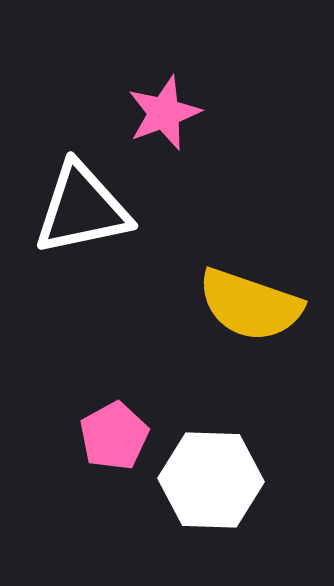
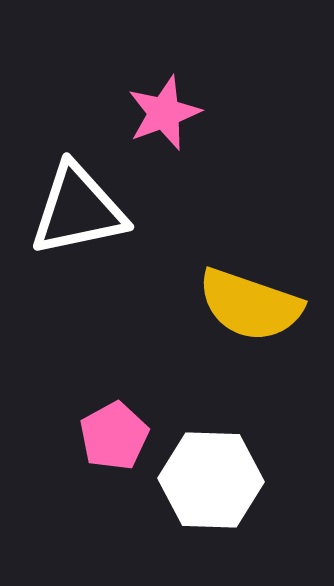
white triangle: moved 4 px left, 1 px down
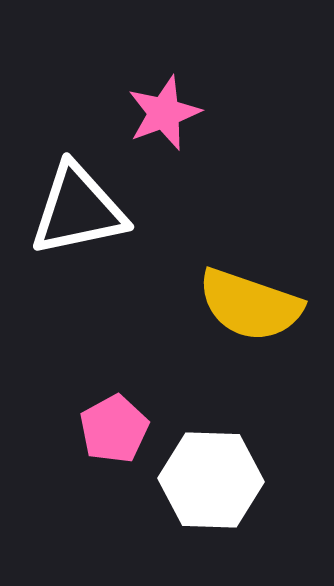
pink pentagon: moved 7 px up
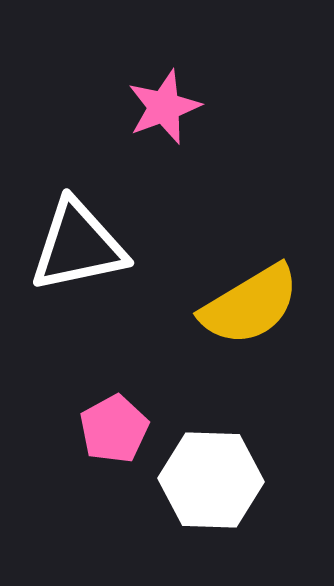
pink star: moved 6 px up
white triangle: moved 36 px down
yellow semicircle: rotated 50 degrees counterclockwise
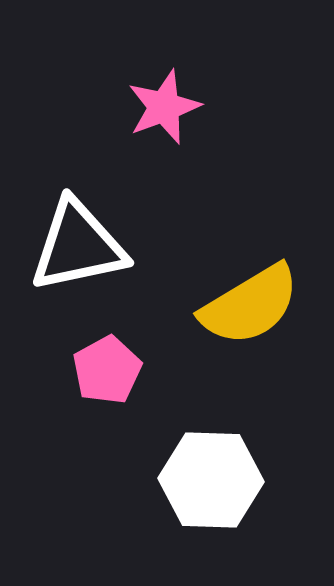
pink pentagon: moved 7 px left, 59 px up
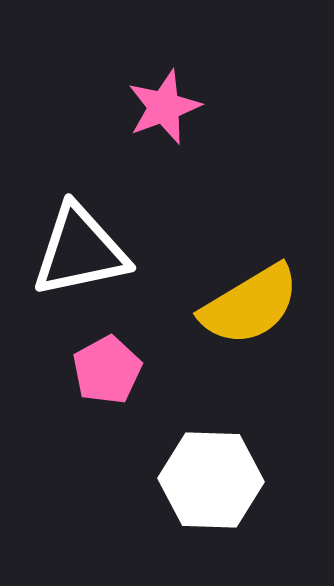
white triangle: moved 2 px right, 5 px down
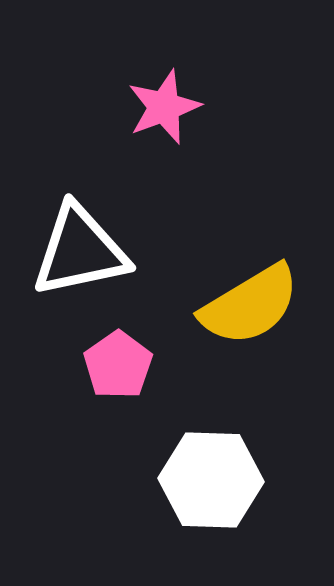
pink pentagon: moved 11 px right, 5 px up; rotated 6 degrees counterclockwise
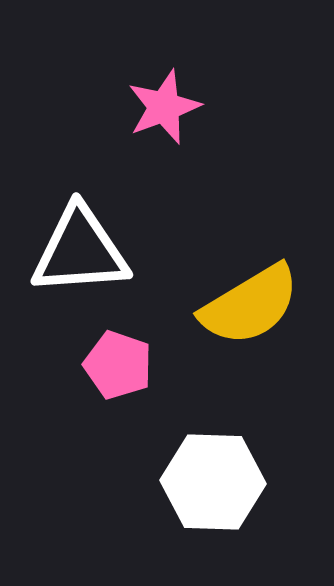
white triangle: rotated 8 degrees clockwise
pink pentagon: rotated 18 degrees counterclockwise
white hexagon: moved 2 px right, 2 px down
